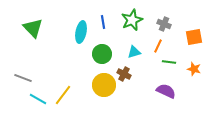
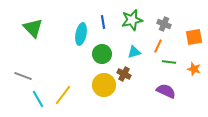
green star: rotated 10 degrees clockwise
cyan ellipse: moved 2 px down
gray line: moved 2 px up
cyan line: rotated 30 degrees clockwise
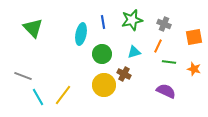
cyan line: moved 2 px up
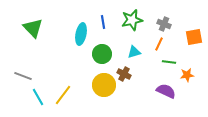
orange line: moved 1 px right, 2 px up
orange star: moved 7 px left, 6 px down; rotated 24 degrees counterclockwise
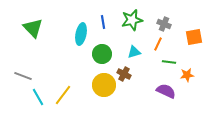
orange line: moved 1 px left
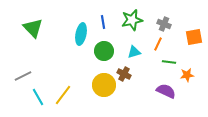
green circle: moved 2 px right, 3 px up
gray line: rotated 48 degrees counterclockwise
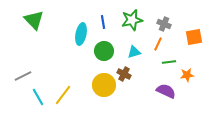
green triangle: moved 1 px right, 8 px up
green line: rotated 16 degrees counterclockwise
